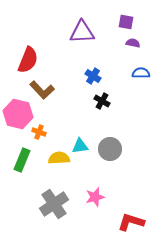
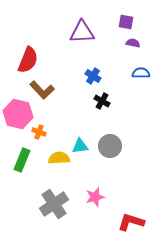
gray circle: moved 3 px up
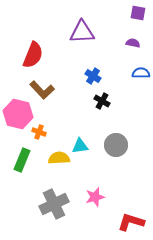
purple square: moved 12 px right, 9 px up
red semicircle: moved 5 px right, 5 px up
gray circle: moved 6 px right, 1 px up
gray cross: rotated 8 degrees clockwise
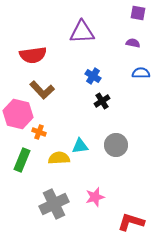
red semicircle: rotated 60 degrees clockwise
black cross: rotated 28 degrees clockwise
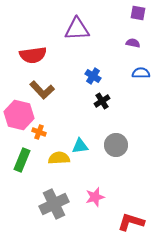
purple triangle: moved 5 px left, 3 px up
pink hexagon: moved 1 px right, 1 px down
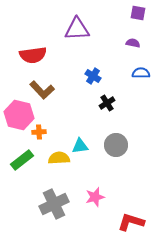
black cross: moved 5 px right, 2 px down
orange cross: rotated 24 degrees counterclockwise
green rectangle: rotated 30 degrees clockwise
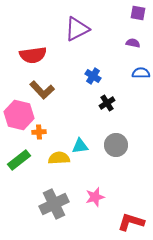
purple triangle: rotated 24 degrees counterclockwise
green rectangle: moved 3 px left
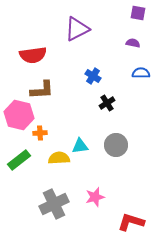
brown L-shape: rotated 50 degrees counterclockwise
orange cross: moved 1 px right, 1 px down
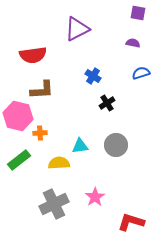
blue semicircle: rotated 18 degrees counterclockwise
pink hexagon: moved 1 px left, 1 px down
yellow semicircle: moved 5 px down
pink star: rotated 18 degrees counterclockwise
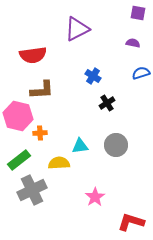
gray cross: moved 22 px left, 14 px up
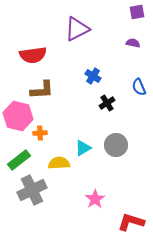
purple square: moved 1 px left, 1 px up; rotated 21 degrees counterclockwise
blue semicircle: moved 2 px left, 14 px down; rotated 96 degrees counterclockwise
cyan triangle: moved 3 px right, 2 px down; rotated 24 degrees counterclockwise
pink star: moved 2 px down
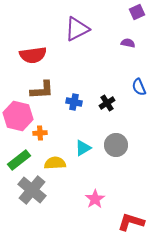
purple square: rotated 14 degrees counterclockwise
purple semicircle: moved 5 px left
blue cross: moved 19 px left, 26 px down; rotated 21 degrees counterclockwise
yellow semicircle: moved 4 px left
gray cross: rotated 24 degrees counterclockwise
